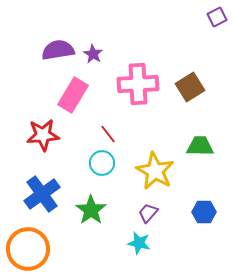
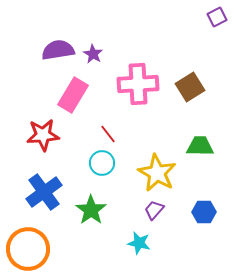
yellow star: moved 2 px right, 2 px down
blue cross: moved 2 px right, 2 px up
purple trapezoid: moved 6 px right, 3 px up
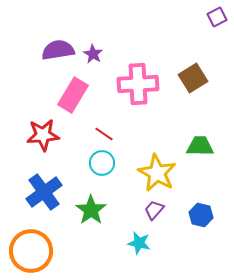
brown square: moved 3 px right, 9 px up
red line: moved 4 px left; rotated 18 degrees counterclockwise
blue hexagon: moved 3 px left, 3 px down; rotated 15 degrees clockwise
orange circle: moved 3 px right, 2 px down
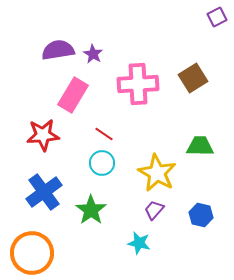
orange circle: moved 1 px right, 2 px down
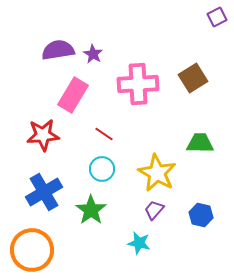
green trapezoid: moved 3 px up
cyan circle: moved 6 px down
blue cross: rotated 6 degrees clockwise
orange circle: moved 3 px up
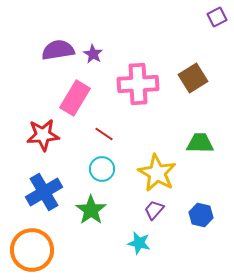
pink rectangle: moved 2 px right, 3 px down
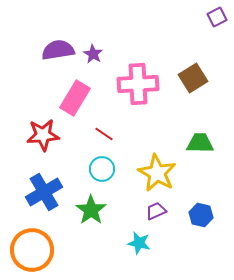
purple trapezoid: moved 2 px right, 1 px down; rotated 25 degrees clockwise
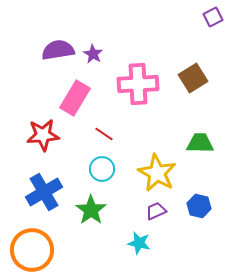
purple square: moved 4 px left
blue hexagon: moved 2 px left, 9 px up
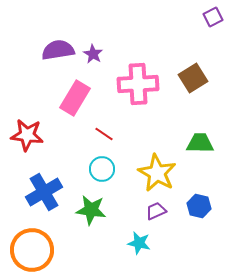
red star: moved 16 px left; rotated 12 degrees clockwise
green star: rotated 28 degrees counterclockwise
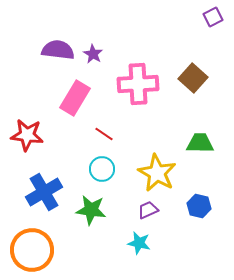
purple semicircle: rotated 16 degrees clockwise
brown square: rotated 16 degrees counterclockwise
purple trapezoid: moved 8 px left, 1 px up
